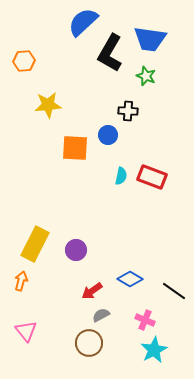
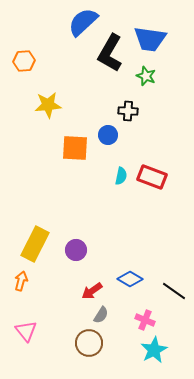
gray semicircle: rotated 150 degrees clockwise
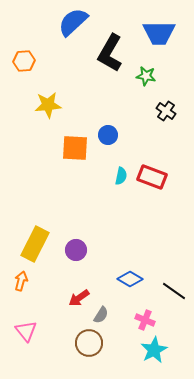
blue semicircle: moved 10 px left
blue trapezoid: moved 9 px right, 6 px up; rotated 8 degrees counterclockwise
green star: rotated 12 degrees counterclockwise
black cross: moved 38 px right; rotated 30 degrees clockwise
red arrow: moved 13 px left, 7 px down
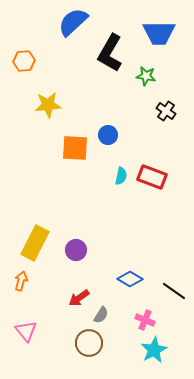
yellow rectangle: moved 1 px up
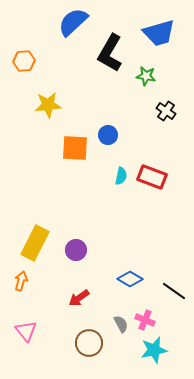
blue trapezoid: rotated 16 degrees counterclockwise
gray semicircle: moved 20 px right, 9 px down; rotated 60 degrees counterclockwise
cyan star: rotated 16 degrees clockwise
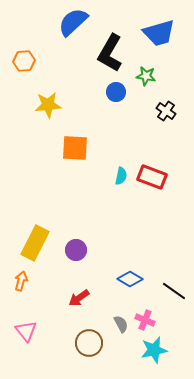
blue circle: moved 8 px right, 43 px up
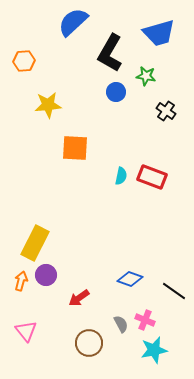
purple circle: moved 30 px left, 25 px down
blue diamond: rotated 10 degrees counterclockwise
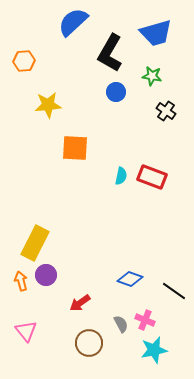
blue trapezoid: moved 3 px left
green star: moved 6 px right
orange arrow: rotated 30 degrees counterclockwise
red arrow: moved 1 px right, 5 px down
